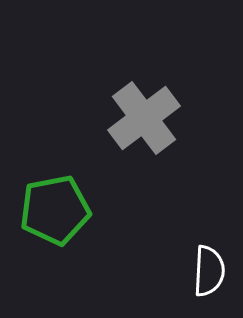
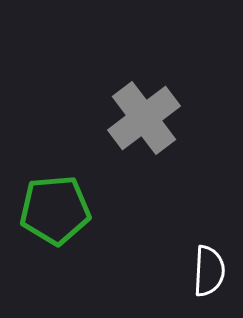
green pentagon: rotated 6 degrees clockwise
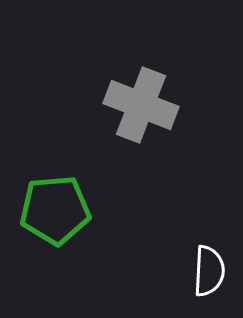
gray cross: moved 3 px left, 13 px up; rotated 32 degrees counterclockwise
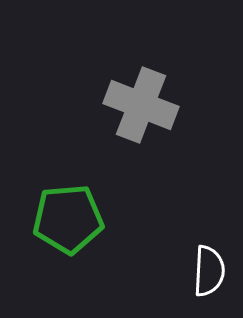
green pentagon: moved 13 px right, 9 px down
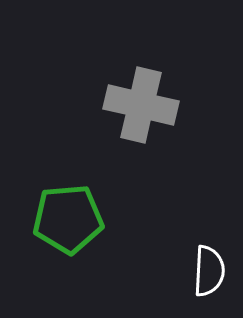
gray cross: rotated 8 degrees counterclockwise
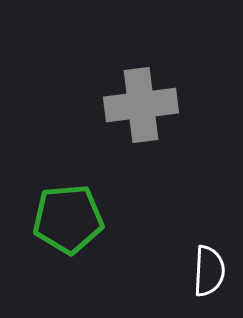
gray cross: rotated 20 degrees counterclockwise
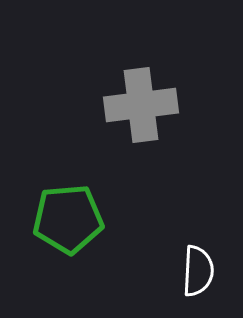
white semicircle: moved 11 px left
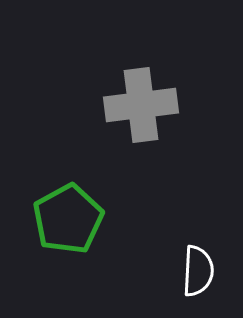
green pentagon: rotated 24 degrees counterclockwise
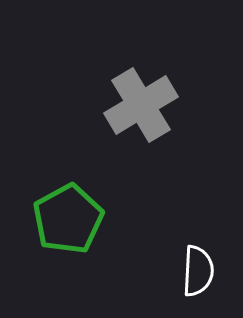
gray cross: rotated 24 degrees counterclockwise
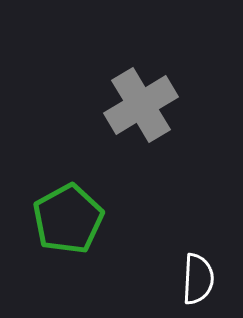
white semicircle: moved 8 px down
